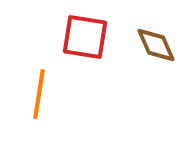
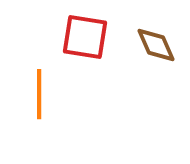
orange line: rotated 9 degrees counterclockwise
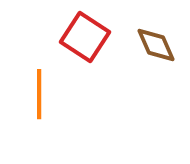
red square: rotated 24 degrees clockwise
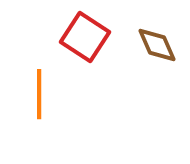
brown diamond: moved 1 px right
